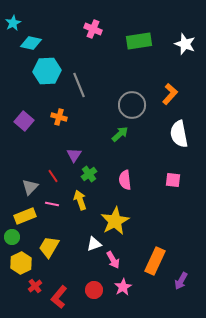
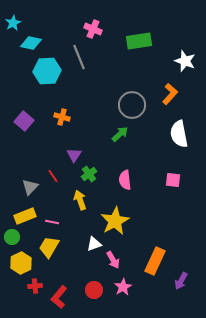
white star: moved 17 px down
gray line: moved 28 px up
orange cross: moved 3 px right
pink line: moved 18 px down
red cross: rotated 32 degrees clockwise
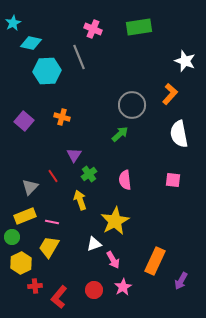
green rectangle: moved 14 px up
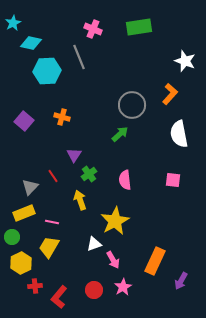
yellow rectangle: moved 1 px left, 3 px up
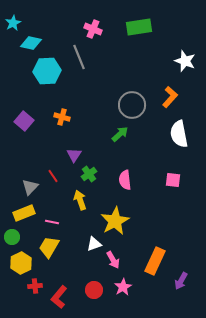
orange L-shape: moved 3 px down
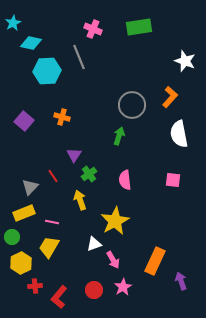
green arrow: moved 1 px left, 2 px down; rotated 30 degrees counterclockwise
purple arrow: rotated 132 degrees clockwise
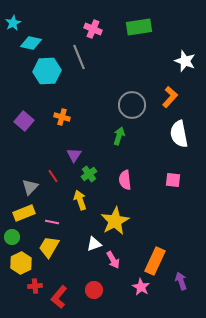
pink star: moved 18 px right; rotated 12 degrees counterclockwise
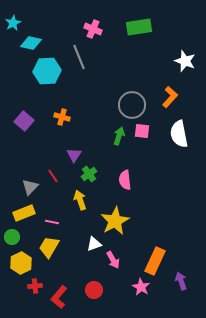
pink square: moved 31 px left, 49 px up
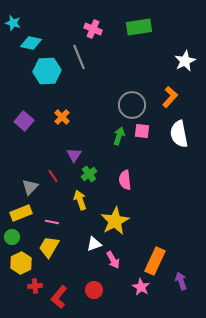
cyan star: rotated 28 degrees counterclockwise
white star: rotated 25 degrees clockwise
orange cross: rotated 28 degrees clockwise
yellow rectangle: moved 3 px left
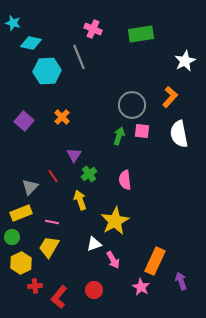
green rectangle: moved 2 px right, 7 px down
